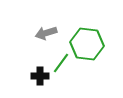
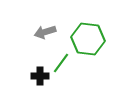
gray arrow: moved 1 px left, 1 px up
green hexagon: moved 1 px right, 5 px up
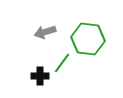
green line: moved 1 px right
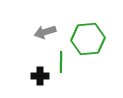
green hexagon: rotated 12 degrees counterclockwise
green line: moved 1 px left, 1 px up; rotated 35 degrees counterclockwise
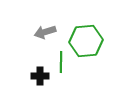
green hexagon: moved 2 px left, 2 px down
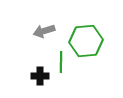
gray arrow: moved 1 px left, 1 px up
